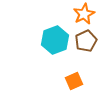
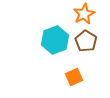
brown pentagon: rotated 15 degrees counterclockwise
orange square: moved 4 px up
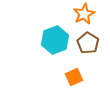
brown pentagon: moved 2 px right, 2 px down
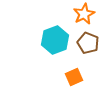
brown pentagon: rotated 10 degrees counterclockwise
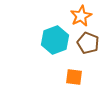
orange star: moved 3 px left, 2 px down
orange square: rotated 30 degrees clockwise
